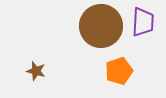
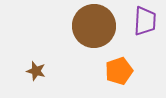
purple trapezoid: moved 2 px right, 1 px up
brown circle: moved 7 px left
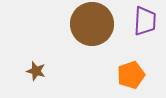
brown circle: moved 2 px left, 2 px up
orange pentagon: moved 12 px right, 4 px down
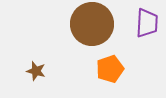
purple trapezoid: moved 2 px right, 2 px down
orange pentagon: moved 21 px left, 6 px up
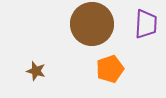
purple trapezoid: moved 1 px left, 1 px down
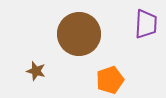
brown circle: moved 13 px left, 10 px down
orange pentagon: moved 11 px down
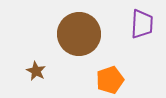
purple trapezoid: moved 4 px left
brown star: rotated 12 degrees clockwise
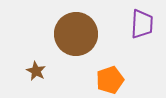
brown circle: moved 3 px left
